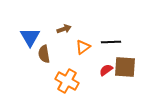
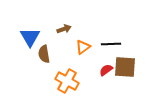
black line: moved 2 px down
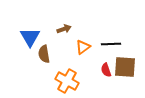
red semicircle: rotated 72 degrees counterclockwise
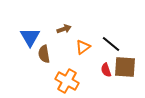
black line: rotated 42 degrees clockwise
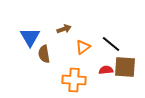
red semicircle: rotated 104 degrees clockwise
orange cross: moved 7 px right, 1 px up; rotated 25 degrees counterclockwise
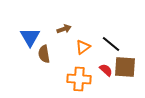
red semicircle: rotated 48 degrees clockwise
orange cross: moved 5 px right, 1 px up
